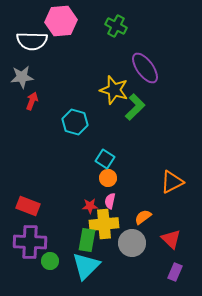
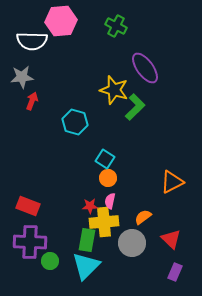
yellow cross: moved 2 px up
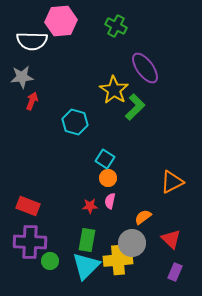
yellow star: rotated 16 degrees clockwise
yellow cross: moved 14 px right, 38 px down
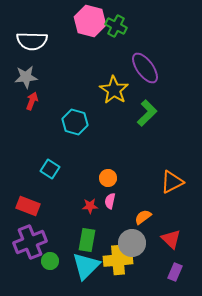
pink hexagon: moved 29 px right; rotated 20 degrees clockwise
gray star: moved 4 px right
green L-shape: moved 12 px right, 6 px down
cyan square: moved 55 px left, 10 px down
purple cross: rotated 24 degrees counterclockwise
